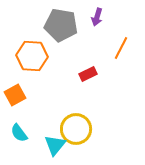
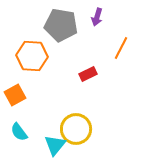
cyan semicircle: moved 1 px up
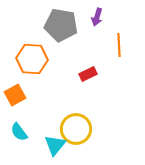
orange line: moved 2 px left, 3 px up; rotated 30 degrees counterclockwise
orange hexagon: moved 3 px down
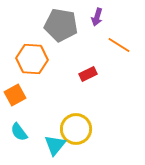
orange line: rotated 55 degrees counterclockwise
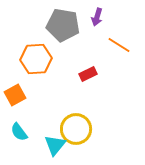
gray pentagon: moved 2 px right
orange hexagon: moved 4 px right; rotated 8 degrees counterclockwise
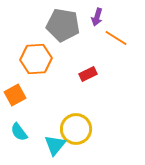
orange line: moved 3 px left, 7 px up
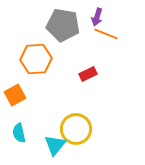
orange line: moved 10 px left, 4 px up; rotated 10 degrees counterclockwise
cyan semicircle: moved 1 px down; rotated 24 degrees clockwise
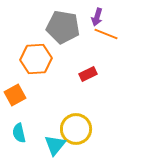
gray pentagon: moved 2 px down
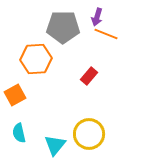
gray pentagon: rotated 8 degrees counterclockwise
red rectangle: moved 1 px right, 2 px down; rotated 24 degrees counterclockwise
yellow circle: moved 13 px right, 5 px down
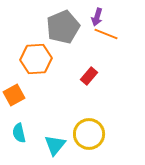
gray pentagon: rotated 24 degrees counterclockwise
orange square: moved 1 px left
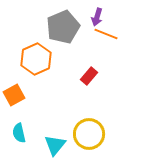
orange hexagon: rotated 20 degrees counterclockwise
